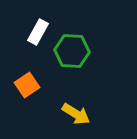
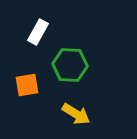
green hexagon: moved 2 px left, 14 px down
orange square: rotated 25 degrees clockwise
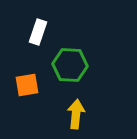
white rectangle: rotated 10 degrees counterclockwise
yellow arrow: rotated 116 degrees counterclockwise
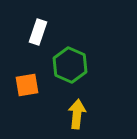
green hexagon: rotated 20 degrees clockwise
yellow arrow: moved 1 px right
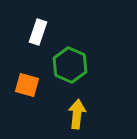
orange square: rotated 25 degrees clockwise
